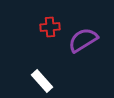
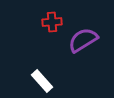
red cross: moved 2 px right, 5 px up
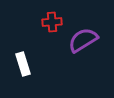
white rectangle: moved 19 px left, 17 px up; rotated 25 degrees clockwise
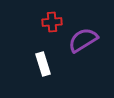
white rectangle: moved 20 px right
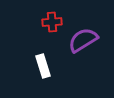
white rectangle: moved 2 px down
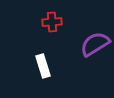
purple semicircle: moved 12 px right, 4 px down
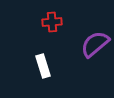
purple semicircle: rotated 8 degrees counterclockwise
